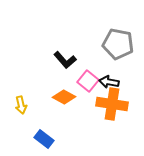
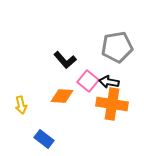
gray pentagon: moved 1 px left, 3 px down; rotated 20 degrees counterclockwise
orange diamond: moved 2 px left, 1 px up; rotated 25 degrees counterclockwise
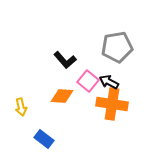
black arrow: rotated 18 degrees clockwise
yellow arrow: moved 2 px down
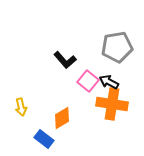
orange diamond: moved 22 px down; rotated 35 degrees counterclockwise
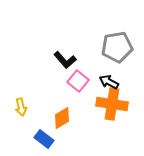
pink square: moved 10 px left
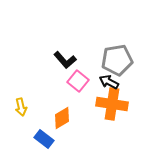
gray pentagon: moved 13 px down
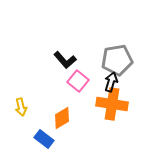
black arrow: moved 2 px right; rotated 78 degrees clockwise
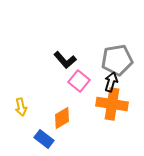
pink square: moved 1 px right
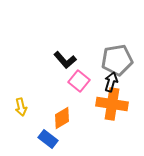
blue rectangle: moved 4 px right
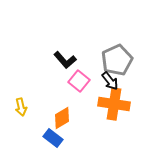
gray pentagon: rotated 16 degrees counterclockwise
black arrow: moved 1 px left, 1 px up; rotated 126 degrees clockwise
orange cross: moved 2 px right
blue rectangle: moved 5 px right, 1 px up
